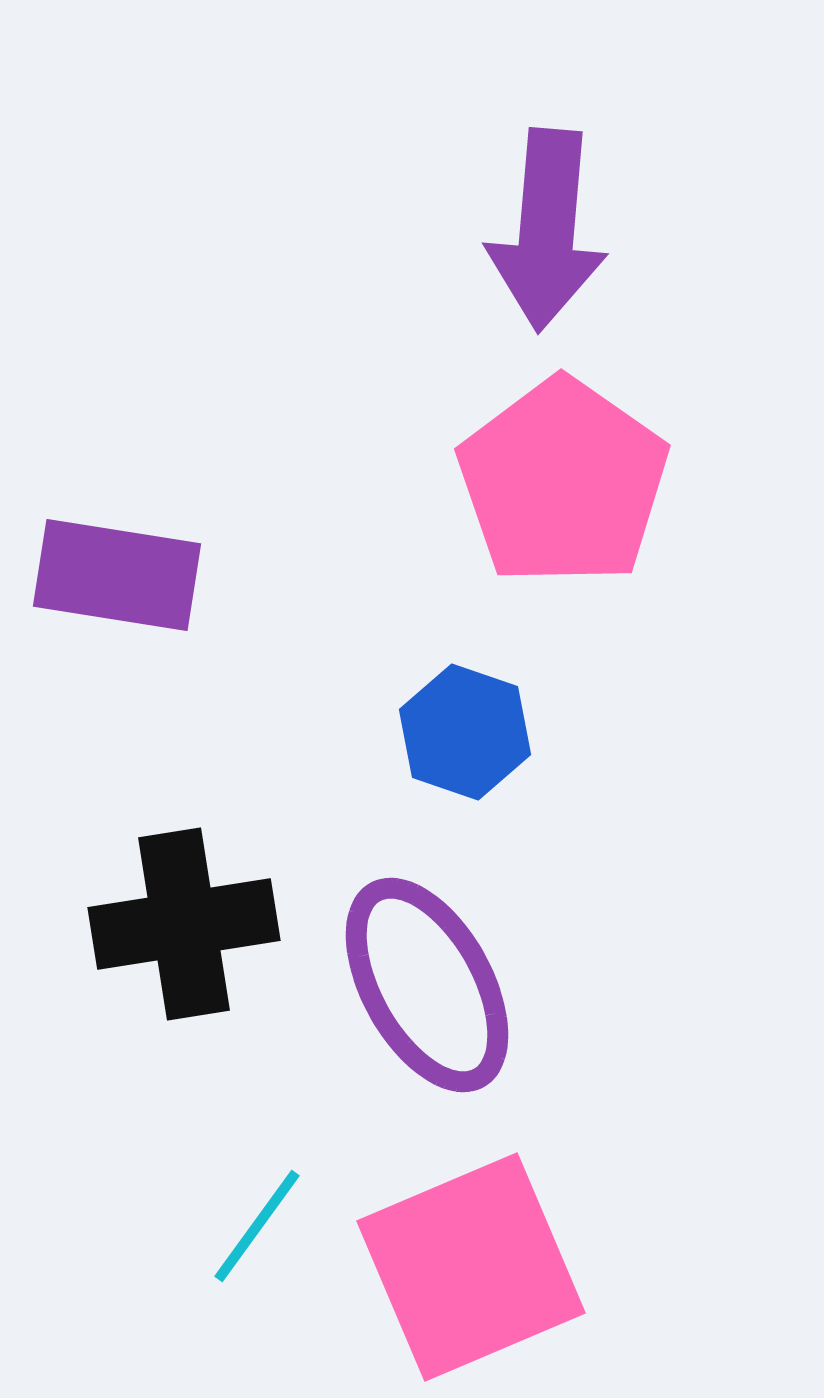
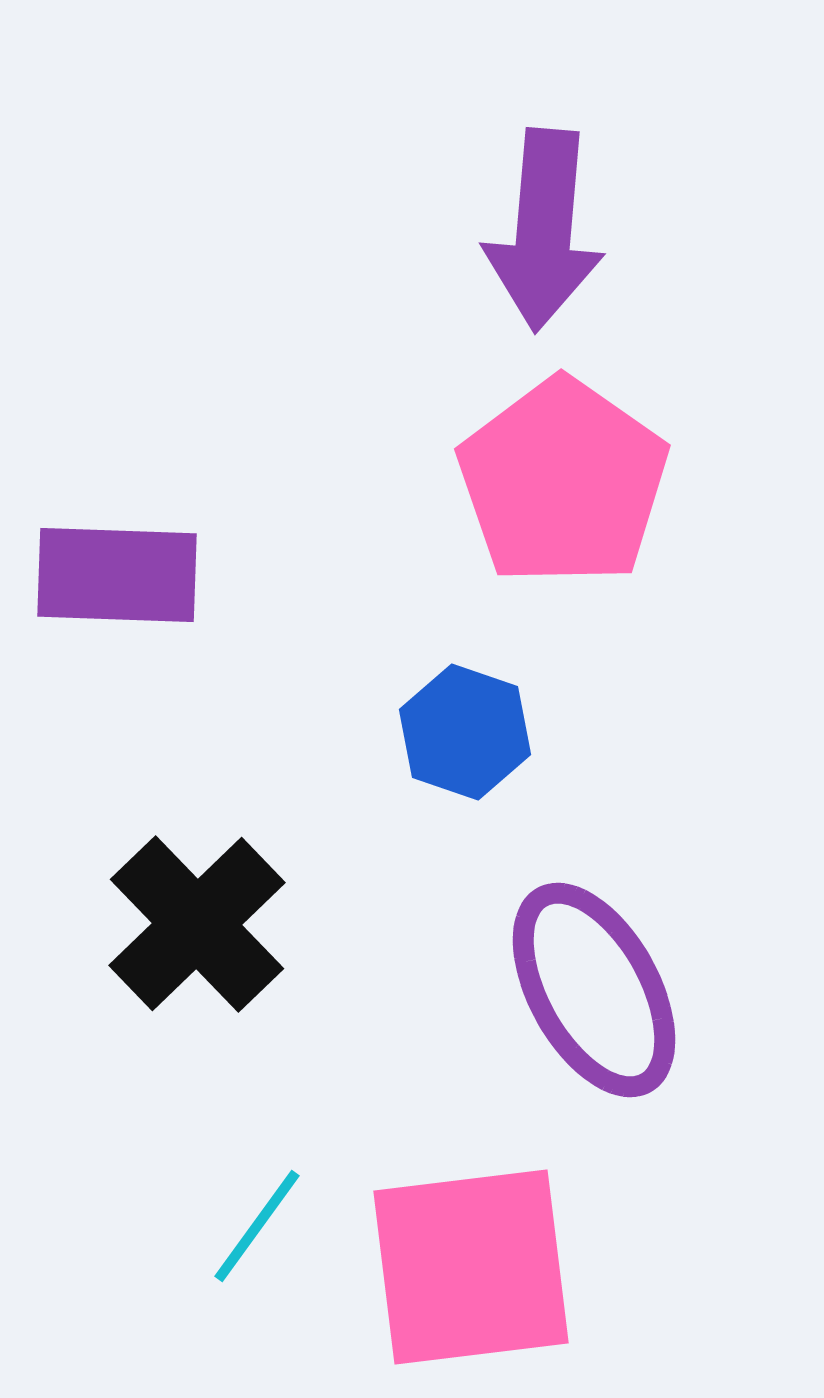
purple arrow: moved 3 px left
purple rectangle: rotated 7 degrees counterclockwise
black cross: moved 13 px right; rotated 35 degrees counterclockwise
purple ellipse: moved 167 px right, 5 px down
pink square: rotated 16 degrees clockwise
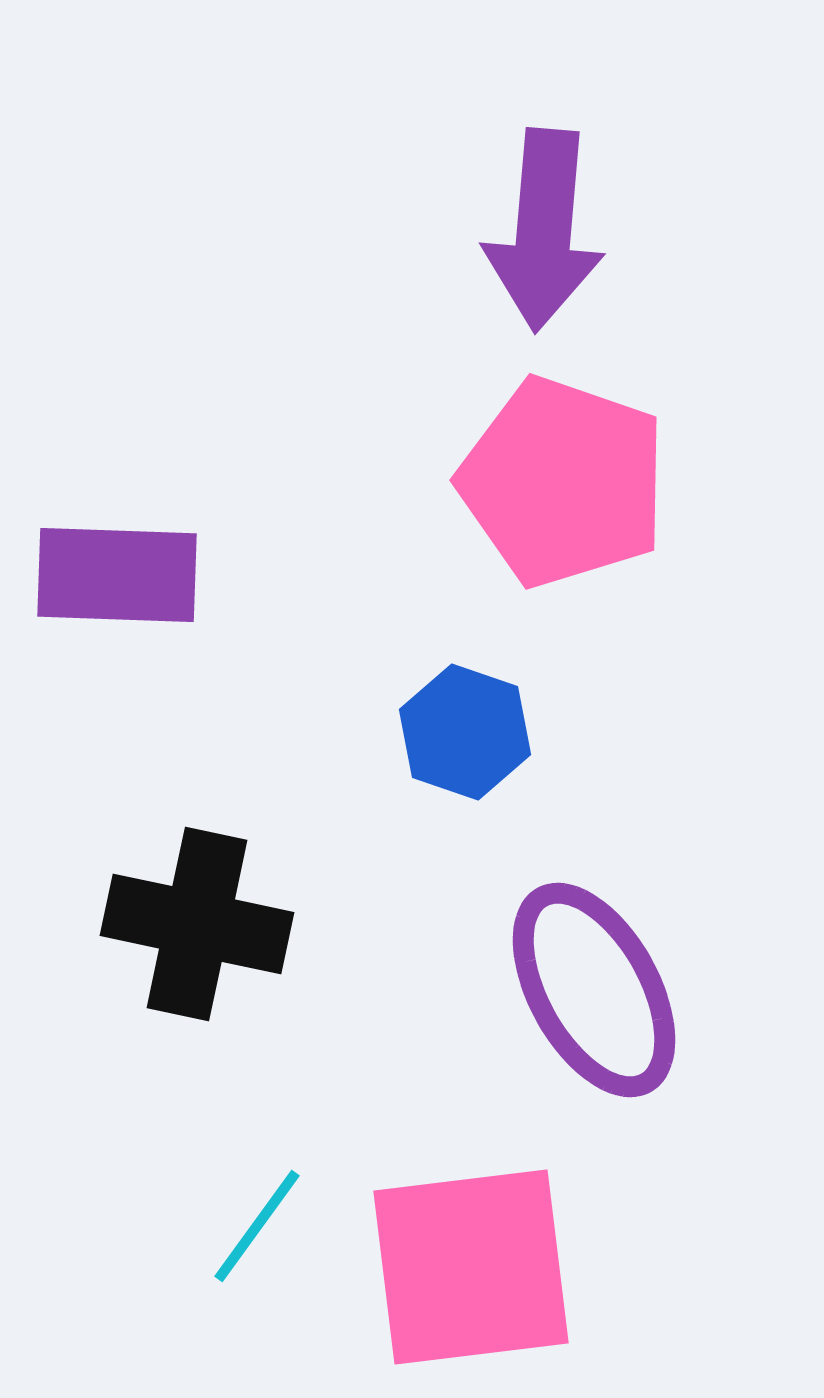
pink pentagon: rotated 16 degrees counterclockwise
black cross: rotated 34 degrees counterclockwise
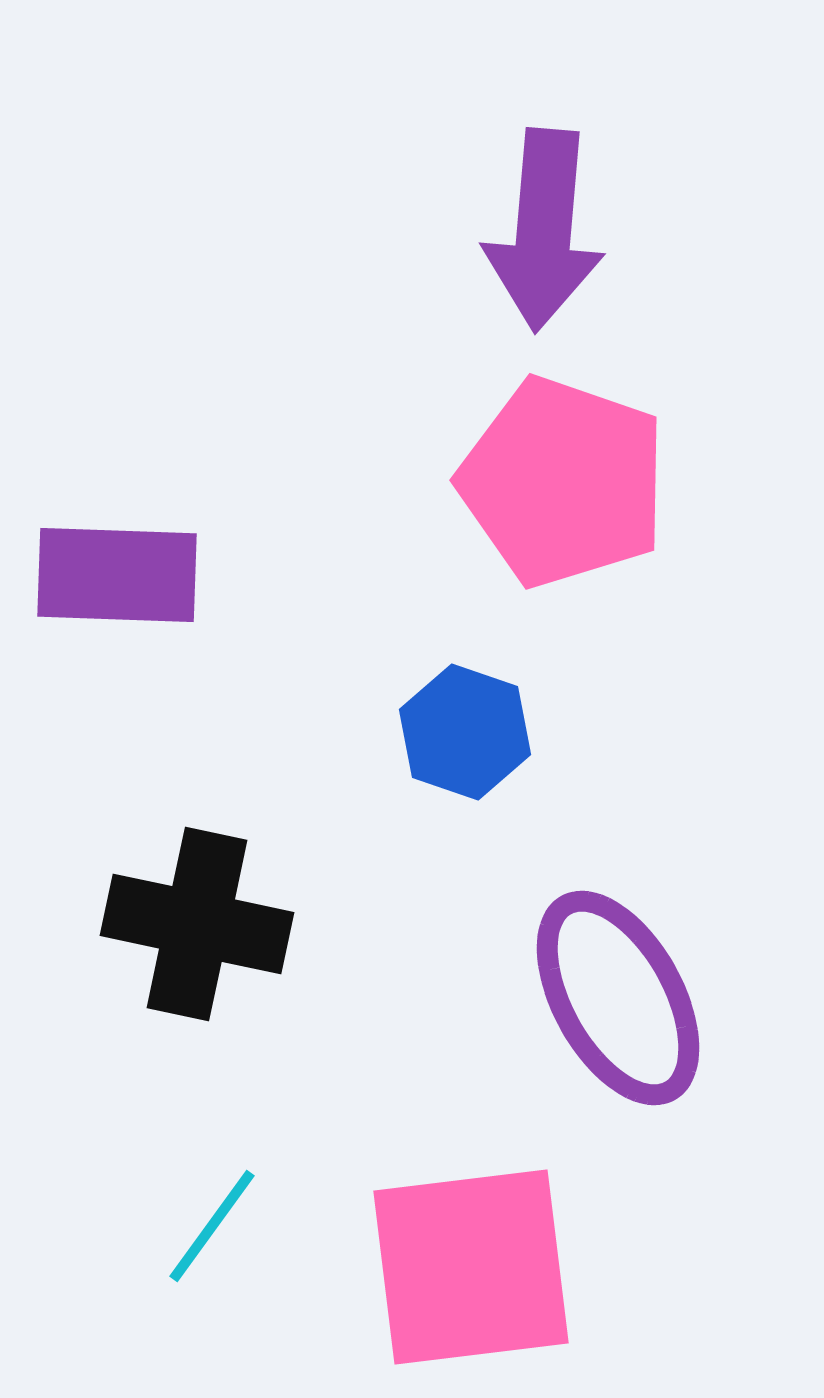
purple ellipse: moved 24 px right, 8 px down
cyan line: moved 45 px left
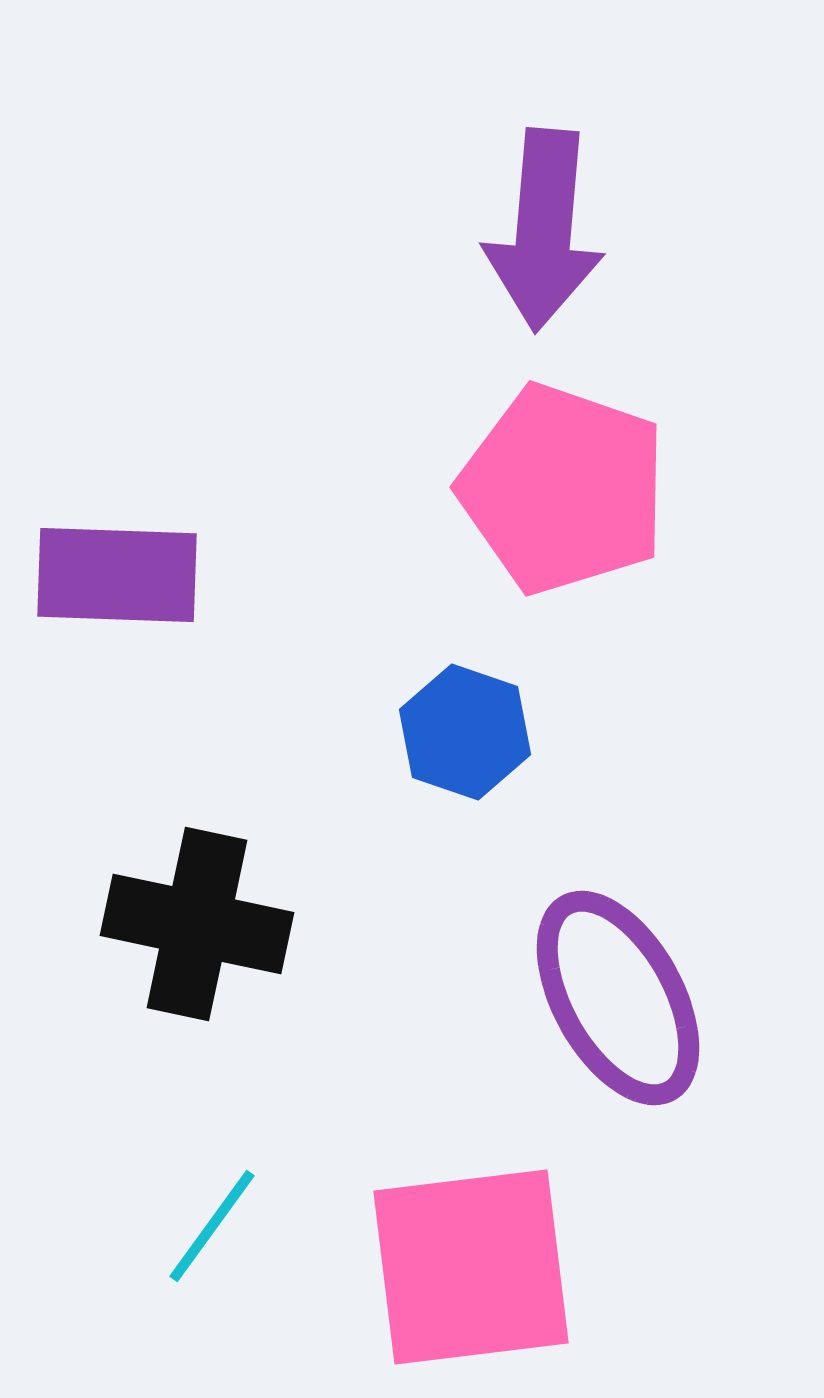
pink pentagon: moved 7 px down
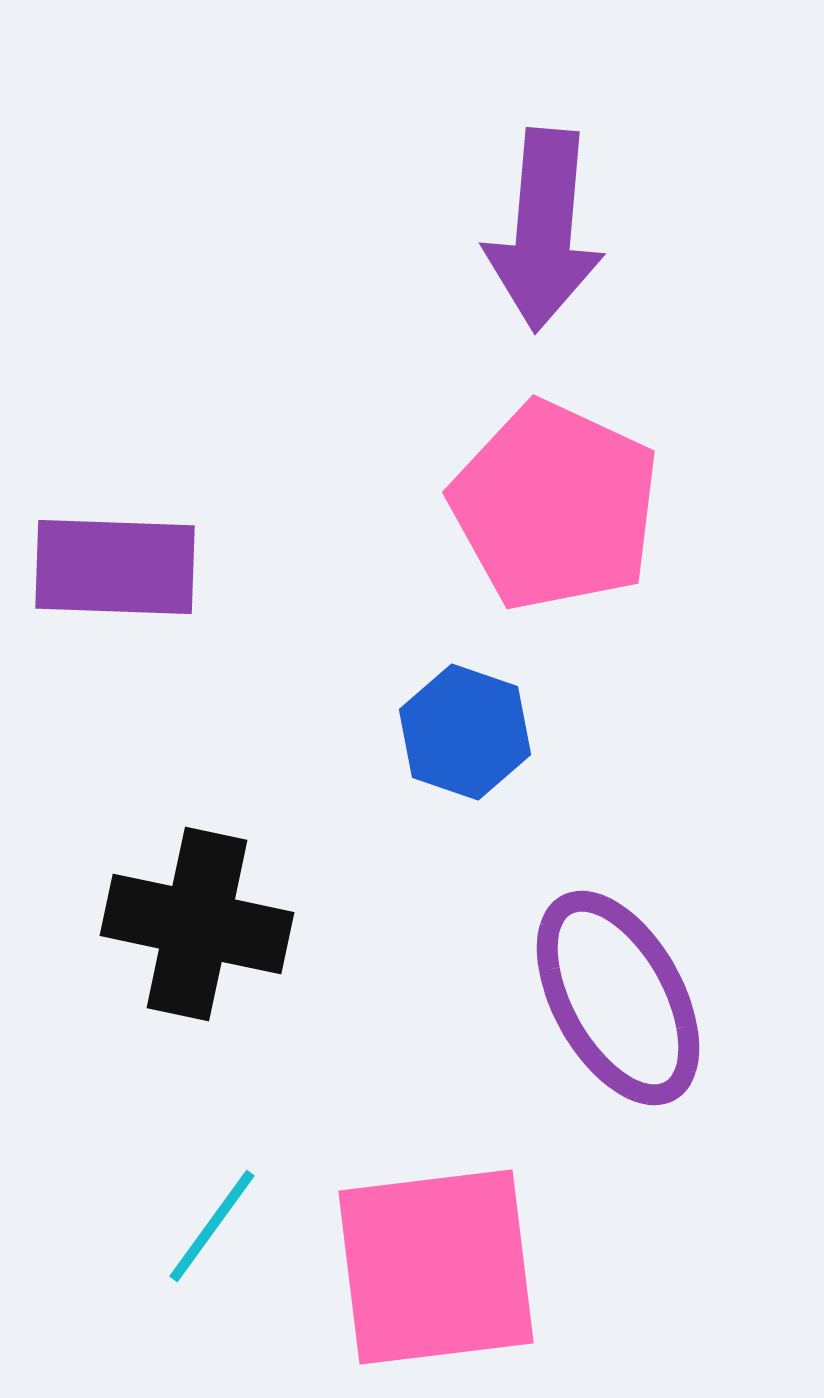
pink pentagon: moved 8 px left, 17 px down; rotated 6 degrees clockwise
purple rectangle: moved 2 px left, 8 px up
pink square: moved 35 px left
